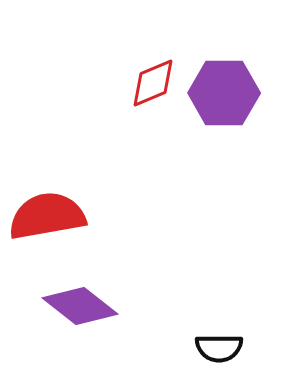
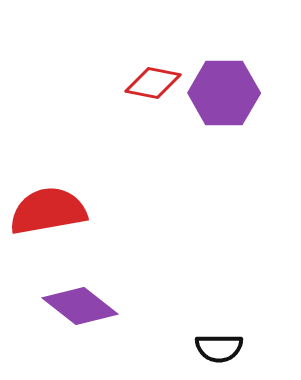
red diamond: rotated 34 degrees clockwise
red semicircle: moved 1 px right, 5 px up
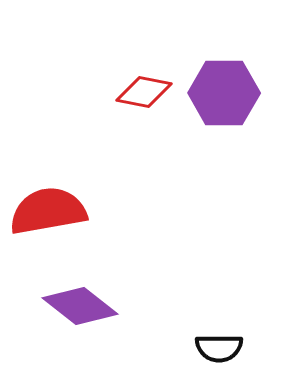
red diamond: moved 9 px left, 9 px down
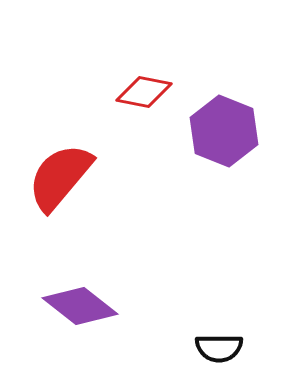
purple hexagon: moved 38 px down; rotated 22 degrees clockwise
red semicircle: moved 12 px right, 34 px up; rotated 40 degrees counterclockwise
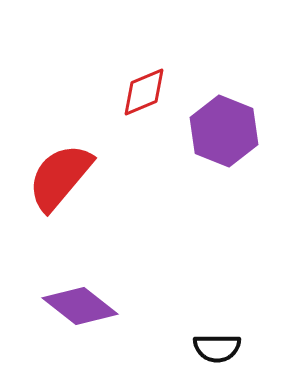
red diamond: rotated 34 degrees counterclockwise
black semicircle: moved 2 px left
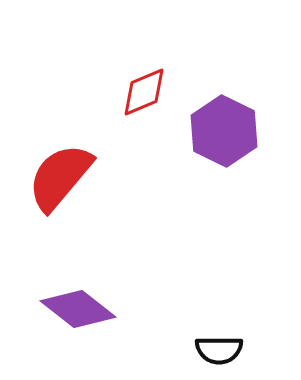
purple hexagon: rotated 4 degrees clockwise
purple diamond: moved 2 px left, 3 px down
black semicircle: moved 2 px right, 2 px down
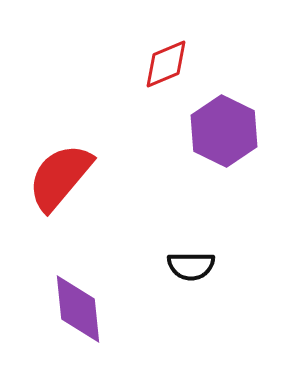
red diamond: moved 22 px right, 28 px up
purple diamond: rotated 46 degrees clockwise
black semicircle: moved 28 px left, 84 px up
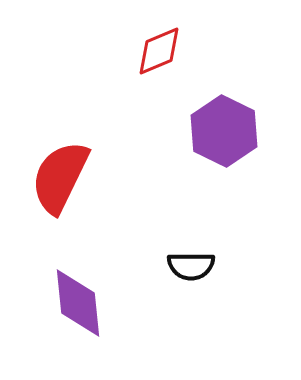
red diamond: moved 7 px left, 13 px up
red semicircle: rotated 14 degrees counterclockwise
purple diamond: moved 6 px up
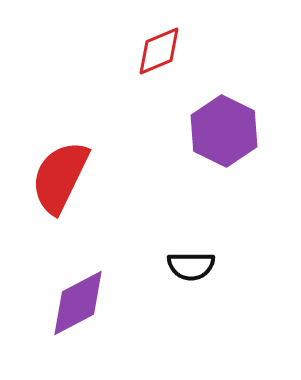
purple diamond: rotated 68 degrees clockwise
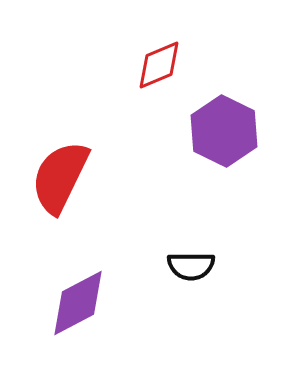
red diamond: moved 14 px down
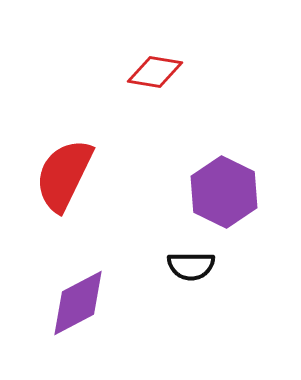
red diamond: moved 4 px left, 7 px down; rotated 32 degrees clockwise
purple hexagon: moved 61 px down
red semicircle: moved 4 px right, 2 px up
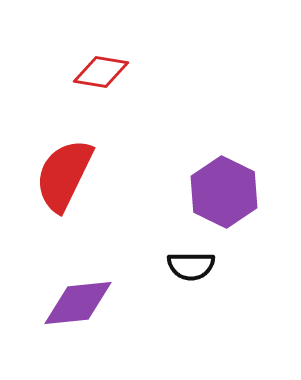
red diamond: moved 54 px left
purple diamond: rotated 22 degrees clockwise
